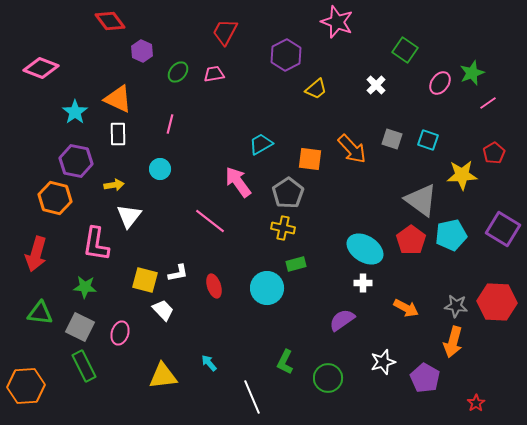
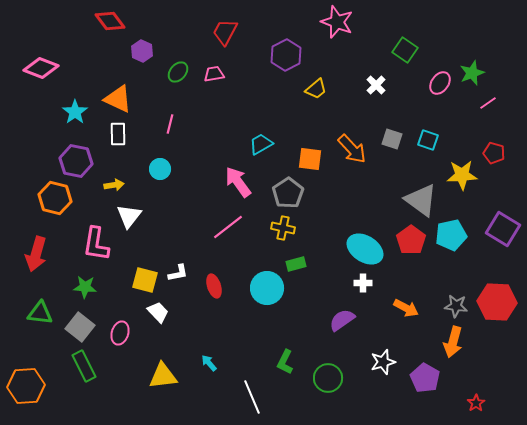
red pentagon at (494, 153): rotated 25 degrees counterclockwise
pink line at (210, 221): moved 18 px right, 6 px down; rotated 76 degrees counterclockwise
white trapezoid at (163, 310): moved 5 px left, 2 px down
gray square at (80, 327): rotated 12 degrees clockwise
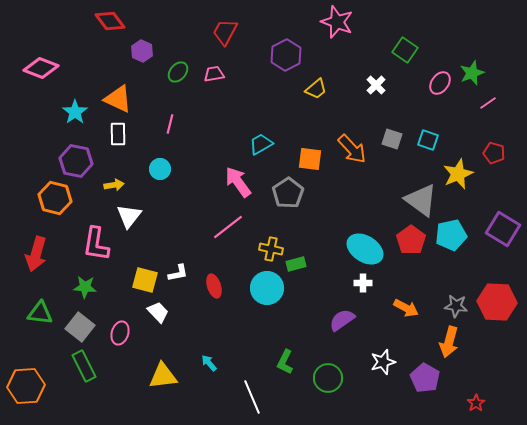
yellow star at (462, 175): moved 4 px left, 1 px up; rotated 20 degrees counterclockwise
yellow cross at (283, 228): moved 12 px left, 21 px down
orange arrow at (453, 342): moved 4 px left
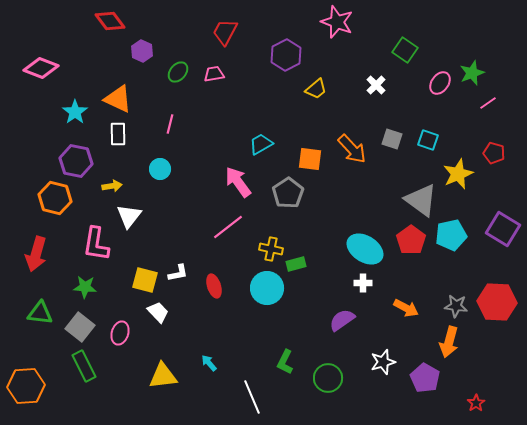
yellow arrow at (114, 185): moved 2 px left, 1 px down
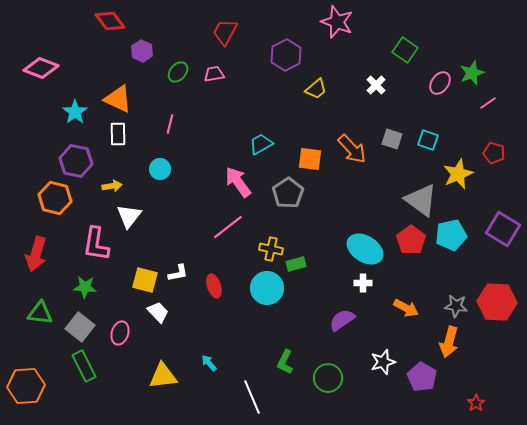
purple pentagon at (425, 378): moved 3 px left, 1 px up
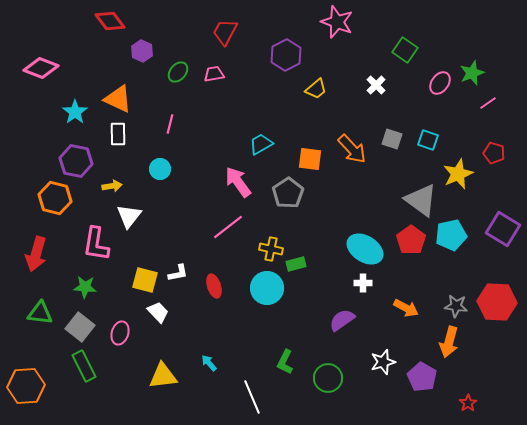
red star at (476, 403): moved 8 px left
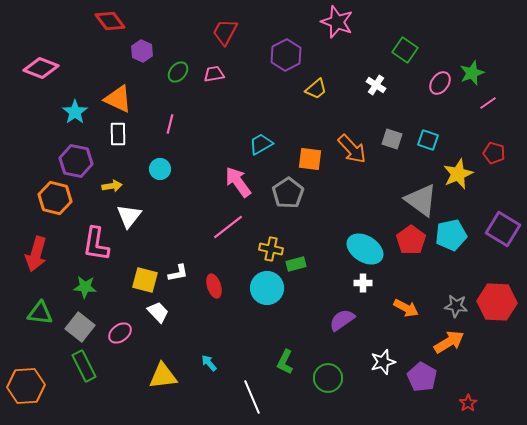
white cross at (376, 85): rotated 12 degrees counterclockwise
pink ellipse at (120, 333): rotated 35 degrees clockwise
orange arrow at (449, 342): rotated 136 degrees counterclockwise
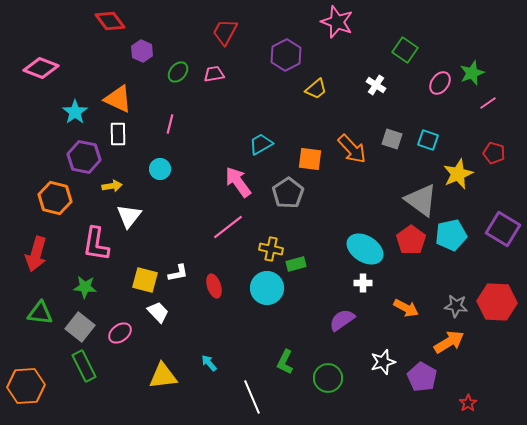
purple hexagon at (76, 161): moved 8 px right, 4 px up
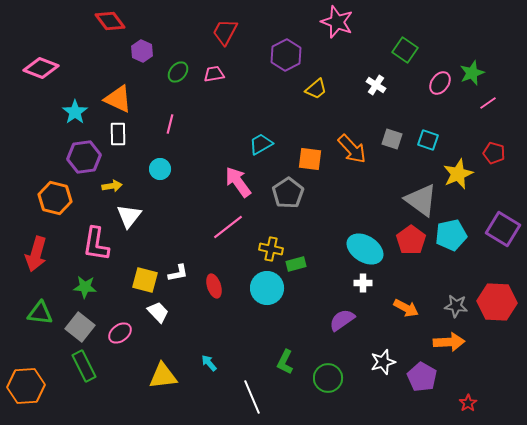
purple hexagon at (84, 157): rotated 20 degrees counterclockwise
orange arrow at (449, 342): rotated 28 degrees clockwise
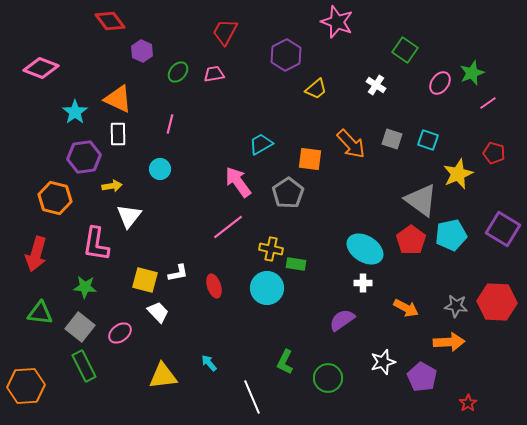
orange arrow at (352, 149): moved 1 px left, 5 px up
green rectangle at (296, 264): rotated 24 degrees clockwise
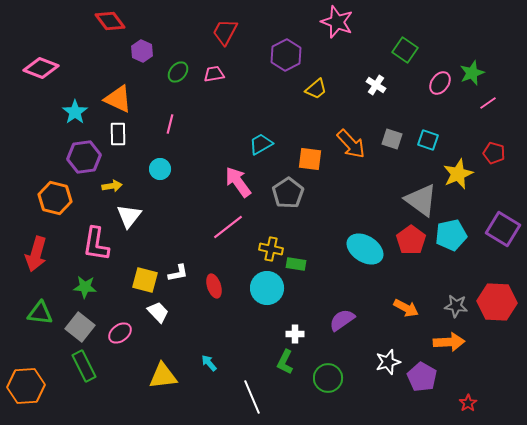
white cross at (363, 283): moved 68 px left, 51 px down
white star at (383, 362): moved 5 px right
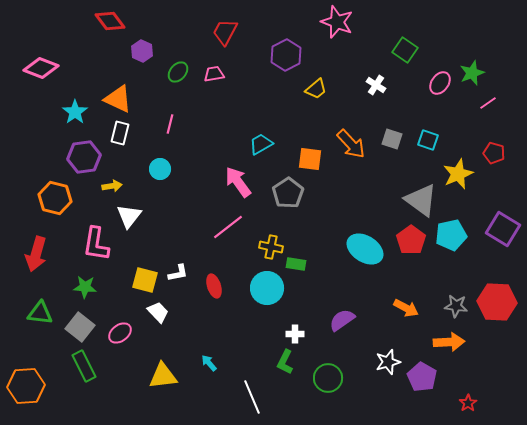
white rectangle at (118, 134): moved 2 px right, 1 px up; rotated 15 degrees clockwise
yellow cross at (271, 249): moved 2 px up
